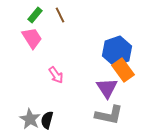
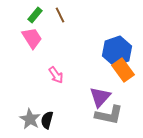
purple triangle: moved 7 px left, 9 px down; rotated 15 degrees clockwise
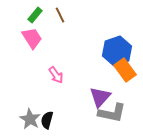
orange rectangle: moved 2 px right
gray L-shape: moved 3 px right, 2 px up
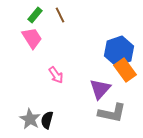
blue hexagon: moved 2 px right
purple triangle: moved 8 px up
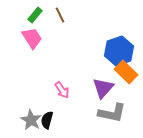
orange rectangle: moved 1 px right, 2 px down; rotated 10 degrees counterclockwise
pink arrow: moved 6 px right, 15 px down
purple triangle: moved 3 px right, 1 px up
gray star: moved 1 px right, 1 px down
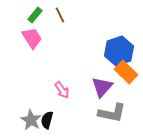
purple triangle: moved 1 px left, 1 px up
